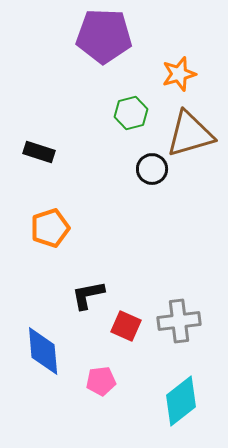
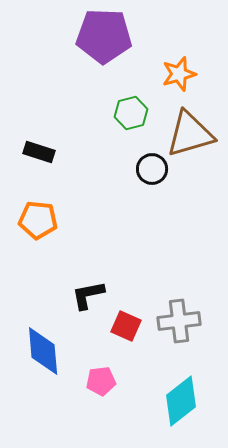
orange pentagon: moved 12 px left, 8 px up; rotated 24 degrees clockwise
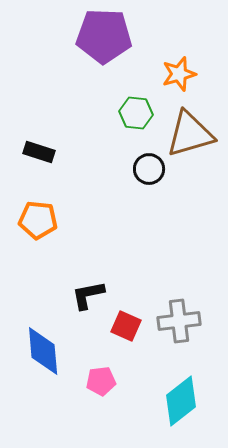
green hexagon: moved 5 px right; rotated 20 degrees clockwise
black circle: moved 3 px left
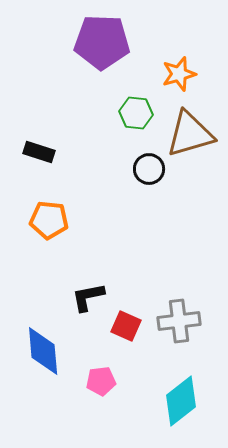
purple pentagon: moved 2 px left, 6 px down
orange pentagon: moved 11 px right
black L-shape: moved 2 px down
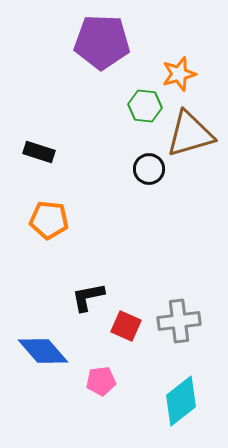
green hexagon: moved 9 px right, 7 px up
blue diamond: rotated 36 degrees counterclockwise
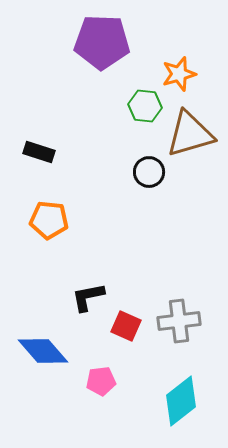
black circle: moved 3 px down
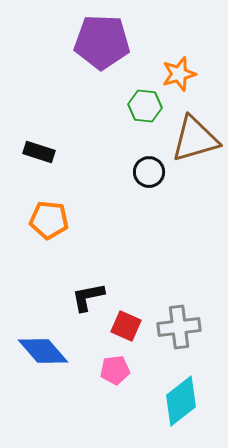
brown triangle: moved 5 px right, 5 px down
gray cross: moved 6 px down
pink pentagon: moved 14 px right, 11 px up
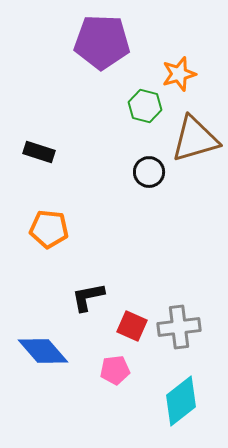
green hexagon: rotated 8 degrees clockwise
orange pentagon: moved 9 px down
red square: moved 6 px right
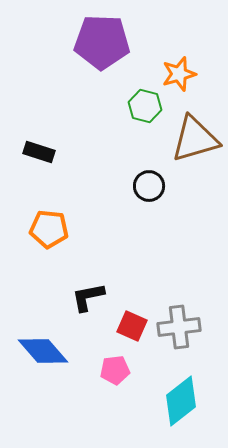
black circle: moved 14 px down
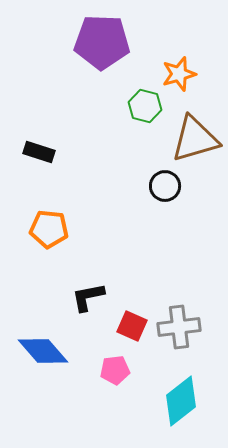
black circle: moved 16 px right
